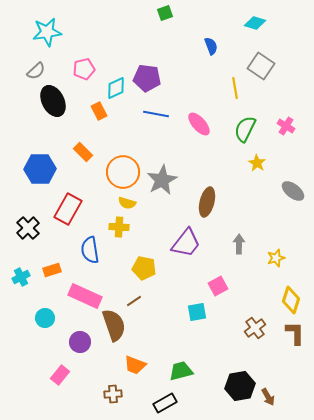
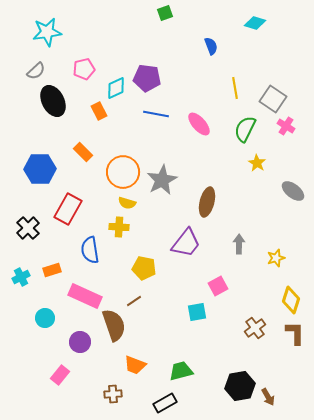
gray square at (261, 66): moved 12 px right, 33 px down
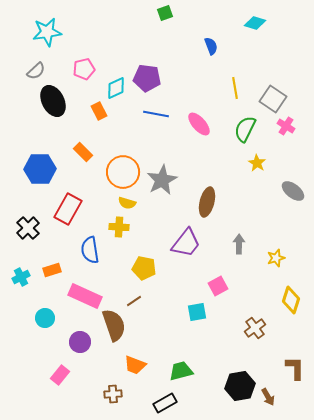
brown L-shape at (295, 333): moved 35 px down
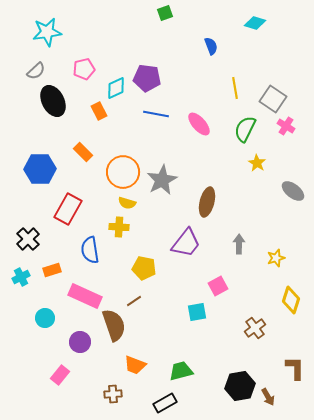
black cross at (28, 228): moved 11 px down
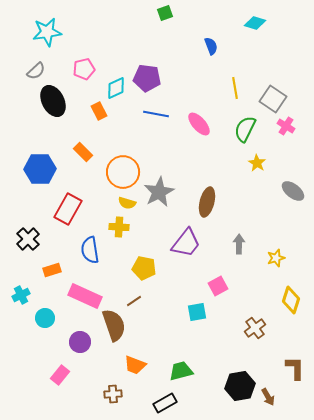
gray star at (162, 180): moved 3 px left, 12 px down
cyan cross at (21, 277): moved 18 px down
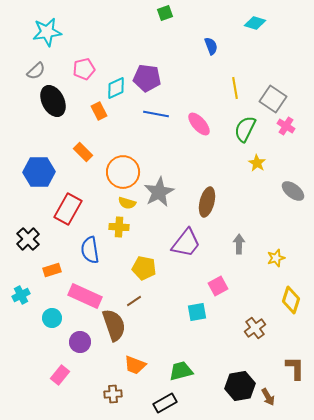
blue hexagon at (40, 169): moved 1 px left, 3 px down
cyan circle at (45, 318): moved 7 px right
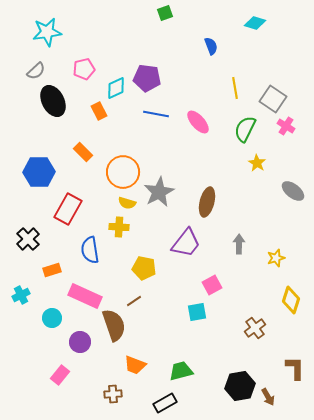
pink ellipse at (199, 124): moved 1 px left, 2 px up
pink square at (218, 286): moved 6 px left, 1 px up
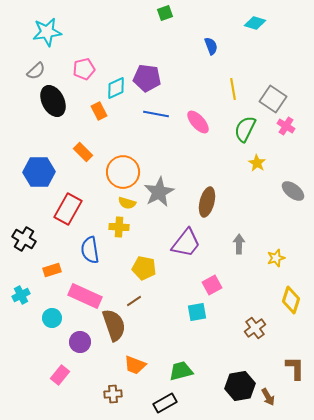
yellow line at (235, 88): moved 2 px left, 1 px down
black cross at (28, 239): moved 4 px left; rotated 15 degrees counterclockwise
